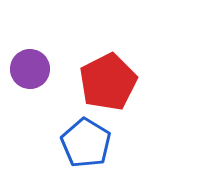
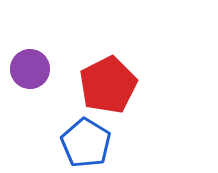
red pentagon: moved 3 px down
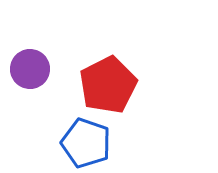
blue pentagon: rotated 12 degrees counterclockwise
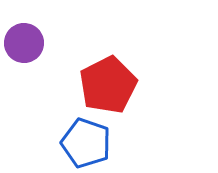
purple circle: moved 6 px left, 26 px up
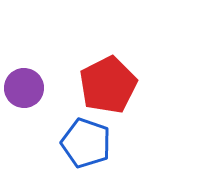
purple circle: moved 45 px down
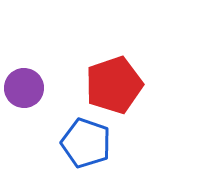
red pentagon: moved 6 px right; rotated 8 degrees clockwise
